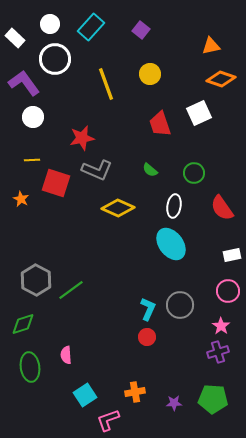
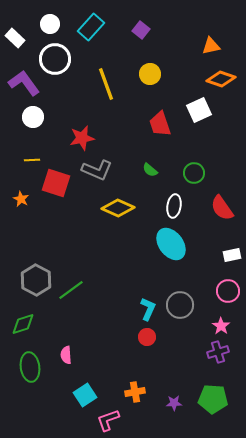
white square at (199, 113): moved 3 px up
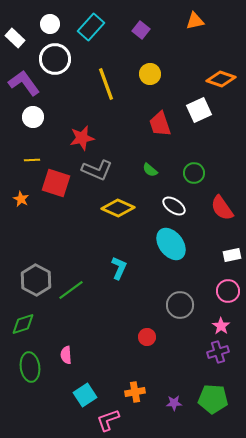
orange triangle at (211, 46): moved 16 px left, 25 px up
white ellipse at (174, 206): rotated 65 degrees counterclockwise
cyan L-shape at (148, 309): moved 29 px left, 41 px up
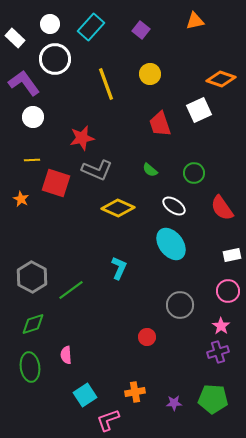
gray hexagon at (36, 280): moved 4 px left, 3 px up
green diamond at (23, 324): moved 10 px right
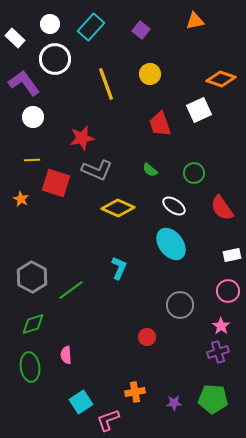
cyan square at (85, 395): moved 4 px left, 7 px down
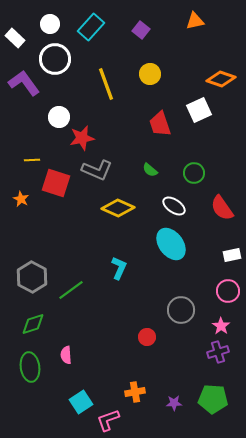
white circle at (33, 117): moved 26 px right
gray circle at (180, 305): moved 1 px right, 5 px down
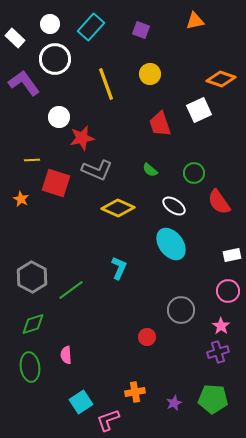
purple square at (141, 30): rotated 18 degrees counterclockwise
red semicircle at (222, 208): moved 3 px left, 6 px up
purple star at (174, 403): rotated 21 degrees counterclockwise
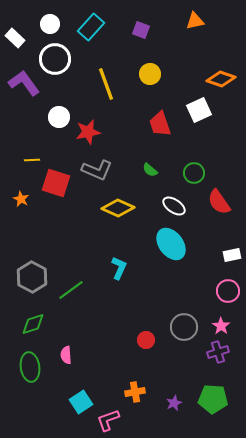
red star at (82, 138): moved 6 px right, 6 px up
gray circle at (181, 310): moved 3 px right, 17 px down
red circle at (147, 337): moved 1 px left, 3 px down
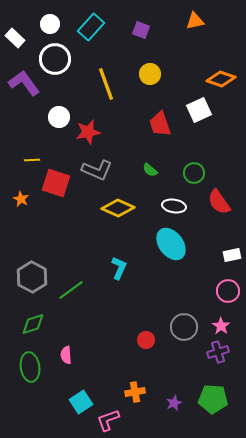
white ellipse at (174, 206): rotated 25 degrees counterclockwise
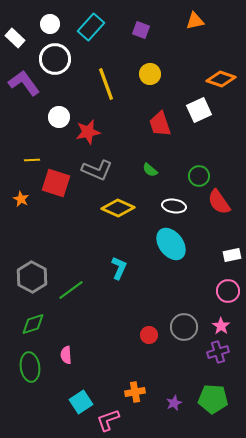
green circle at (194, 173): moved 5 px right, 3 px down
red circle at (146, 340): moved 3 px right, 5 px up
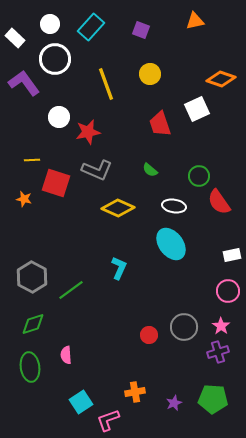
white square at (199, 110): moved 2 px left, 1 px up
orange star at (21, 199): moved 3 px right; rotated 14 degrees counterclockwise
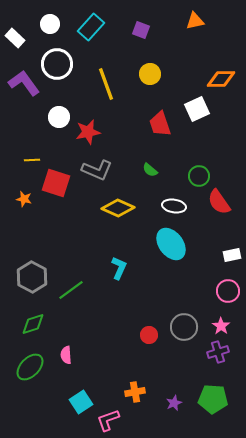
white circle at (55, 59): moved 2 px right, 5 px down
orange diamond at (221, 79): rotated 20 degrees counterclockwise
green ellipse at (30, 367): rotated 52 degrees clockwise
